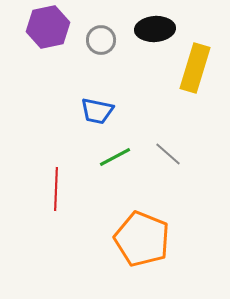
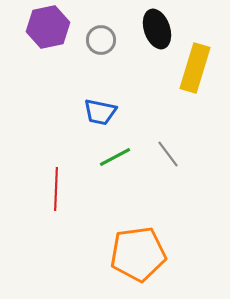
black ellipse: moved 2 px right; rotated 75 degrees clockwise
blue trapezoid: moved 3 px right, 1 px down
gray line: rotated 12 degrees clockwise
orange pentagon: moved 4 px left, 15 px down; rotated 30 degrees counterclockwise
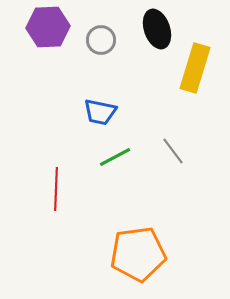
purple hexagon: rotated 9 degrees clockwise
gray line: moved 5 px right, 3 px up
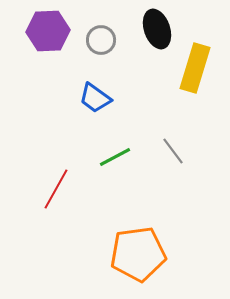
purple hexagon: moved 4 px down
blue trapezoid: moved 5 px left, 14 px up; rotated 24 degrees clockwise
red line: rotated 27 degrees clockwise
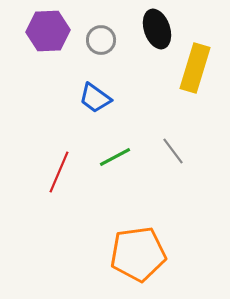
red line: moved 3 px right, 17 px up; rotated 6 degrees counterclockwise
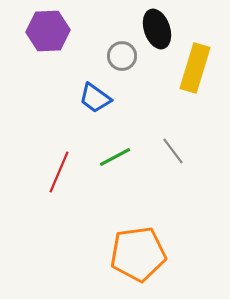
gray circle: moved 21 px right, 16 px down
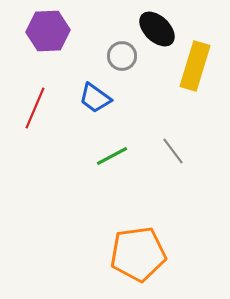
black ellipse: rotated 27 degrees counterclockwise
yellow rectangle: moved 2 px up
green line: moved 3 px left, 1 px up
red line: moved 24 px left, 64 px up
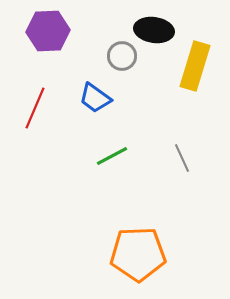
black ellipse: moved 3 px left, 1 px down; rotated 36 degrees counterclockwise
gray line: moved 9 px right, 7 px down; rotated 12 degrees clockwise
orange pentagon: rotated 6 degrees clockwise
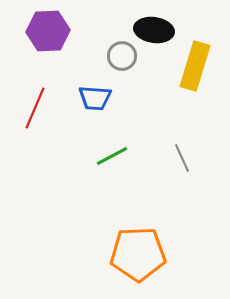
blue trapezoid: rotated 32 degrees counterclockwise
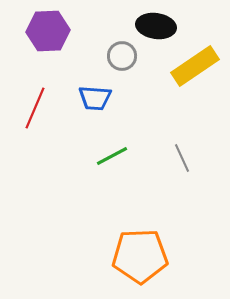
black ellipse: moved 2 px right, 4 px up
yellow rectangle: rotated 39 degrees clockwise
orange pentagon: moved 2 px right, 2 px down
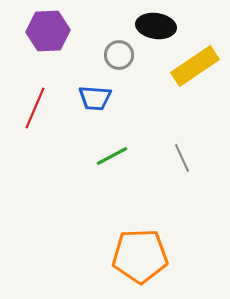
gray circle: moved 3 px left, 1 px up
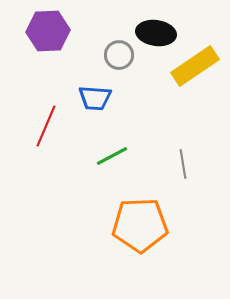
black ellipse: moved 7 px down
red line: moved 11 px right, 18 px down
gray line: moved 1 px right, 6 px down; rotated 16 degrees clockwise
orange pentagon: moved 31 px up
